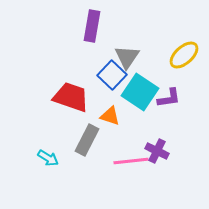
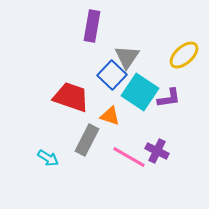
pink line: moved 2 px left, 4 px up; rotated 36 degrees clockwise
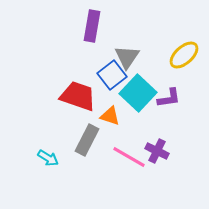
blue square: rotated 8 degrees clockwise
cyan square: moved 2 px left, 1 px down; rotated 9 degrees clockwise
red trapezoid: moved 7 px right, 1 px up
